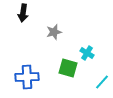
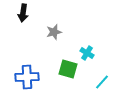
green square: moved 1 px down
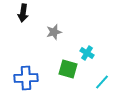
blue cross: moved 1 px left, 1 px down
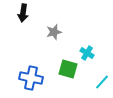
blue cross: moved 5 px right; rotated 15 degrees clockwise
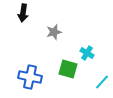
blue cross: moved 1 px left, 1 px up
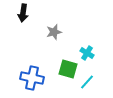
blue cross: moved 2 px right, 1 px down
cyan line: moved 15 px left
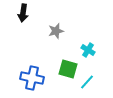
gray star: moved 2 px right, 1 px up
cyan cross: moved 1 px right, 3 px up
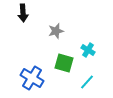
black arrow: rotated 12 degrees counterclockwise
green square: moved 4 px left, 6 px up
blue cross: rotated 20 degrees clockwise
